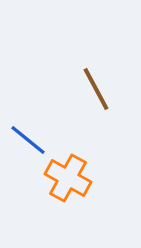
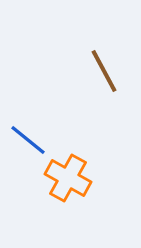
brown line: moved 8 px right, 18 px up
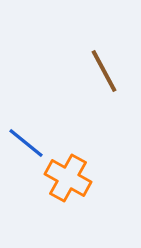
blue line: moved 2 px left, 3 px down
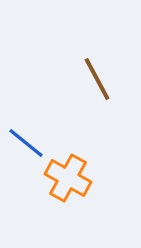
brown line: moved 7 px left, 8 px down
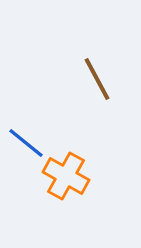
orange cross: moved 2 px left, 2 px up
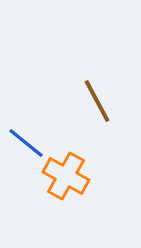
brown line: moved 22 px down
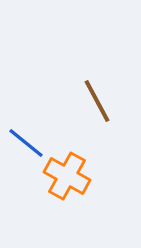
orange cross: moved 1 px right
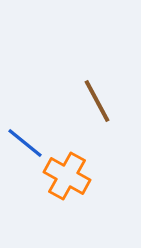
blue line: moved 1 px left
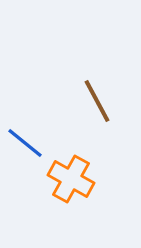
orange cross: moved 4 px right, 3 px down
